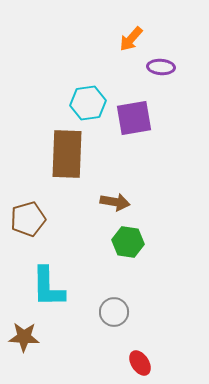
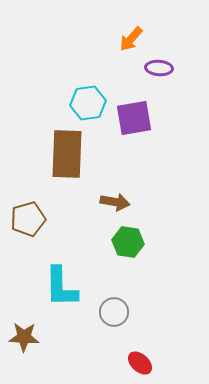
purple ellipse: moved 2 px left, 1 px down
cyan L-shape: moved 13 px right
red ellipse: rotated 15 degrees counterclockwise
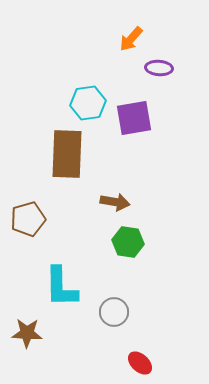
brown star: moved 3 px right, 4 px up
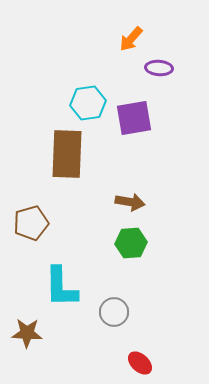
brown arrow: moved 15 px right
brown pentagon: moved 3 px right, 4 px down
green hexagon: moved 3 px right, 1 px down; rotated 12 degrees counterclockwise
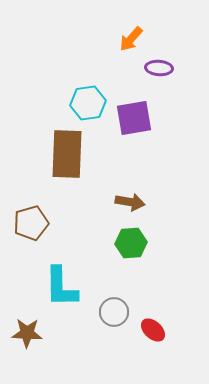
red ellipse: moved 13 px right, 33 px up
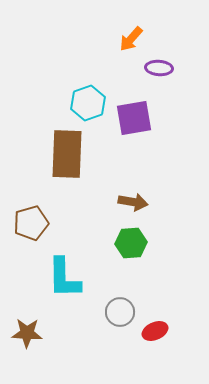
cyan hexagon: rotated 12 degrees counterclockwise
brown arrow: moved 3 px right
cyan L-shape: moved 3 px right, 9 px up
gray circle: moved 6 px right
red ellipse: moved 2 px right, 1 px down; rotated 65 degrees counterclockwise
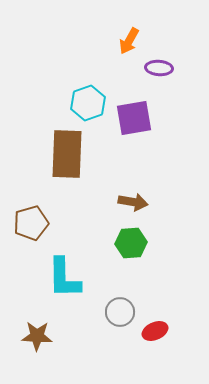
orange arrow: moved 2 px left, 2 px down; rotated 12 degrees counterclockwise
brown star: moved 10 px right, 3 px down
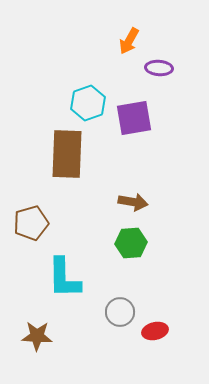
red ellipse: rotated 10 degrees clockwise
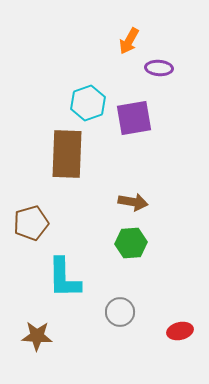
red ellipse: moved 25 px right
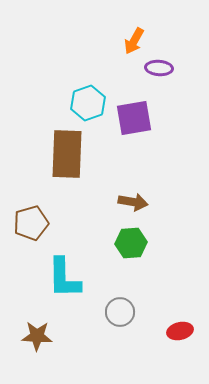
orange arrow: moved 5 px right
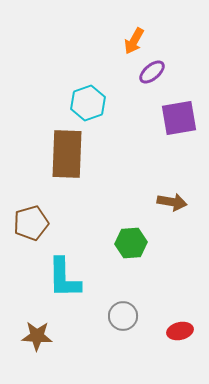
purple ellipse: moved 7 px left, 4 px down; rotated 44 degrees counterclockwise
purple square: moved 45 px right
brown arrow: moved 39 px right
gray circle: moved 3 px right, 4 px down
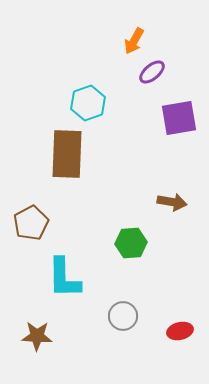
brown pentagon: rotated 12 degrees counterclockwise
